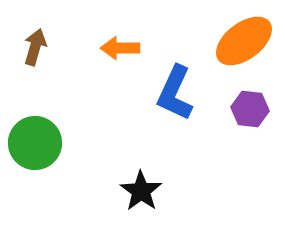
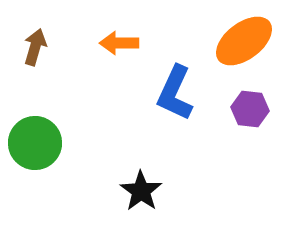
orange arrow: moved 1 px left, 5 px up
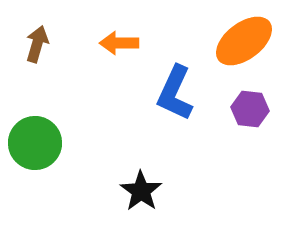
brown arrow: moved 2 px right, 3 px up
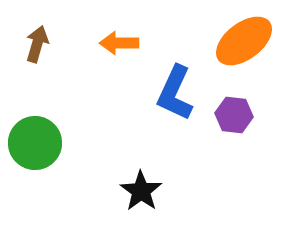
purple hexagon: moved 16 px left, 6 px down
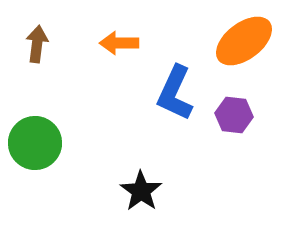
brown arrow: rotated 9 degrees counterclockwise
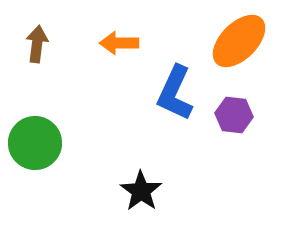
orange ellipse: moved 5 px left; rotated 8 degrees counterclockwise
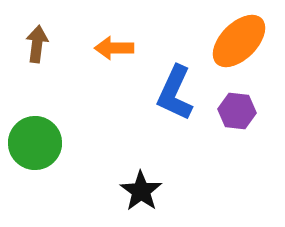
orange arrow: moved 5 px left, 5 px down
purple hexagon: moved 3 px right, 4 px up
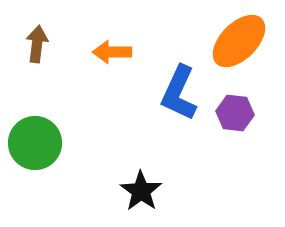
orange arrow: moved 2 px left, 4 px down
blue L-shape: moved 4 px right
purple hexagon: moved 2 px left, 2 px down
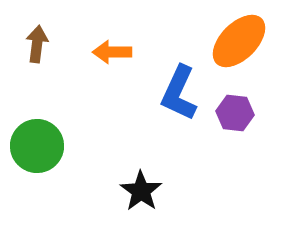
green circle: moved 2 px right, 3 px down
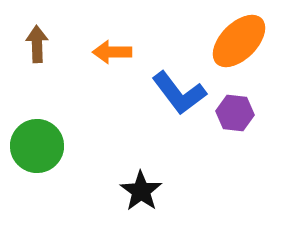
brown arrow: rotated 9 degrees counterclockwise
blue L-shape: rotated 62 degrees counterclockwise
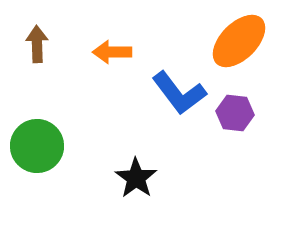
black star: moved 5 px left, 13 px up
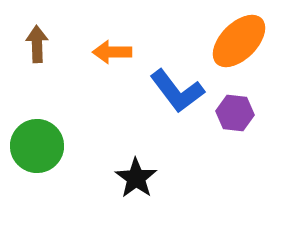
blue L-shape: moved 2 px left, 2 px up
